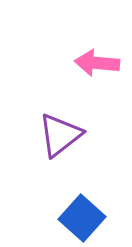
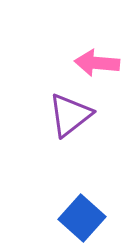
purple triangle: moved 10 px right, 20 px up
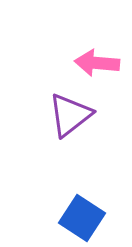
blue square: rotated 9 degrees counterclockwise
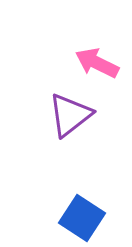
pink arrow: rotated 21 degrees clockwise
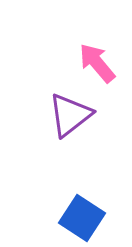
pink arrow: rotated 24 degrees clockwise
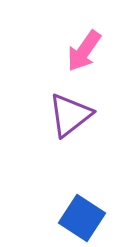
pink arrow: moved 13 px left, 12 px up; rotated 105 degrees counterclockwise
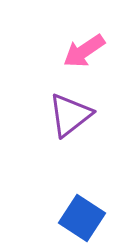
pink arrow: rotated 21 degrees clockwise
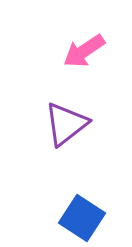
purple triangle: moved 4 px left, 9 px down
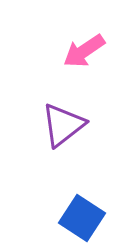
purple triangle: moved 3 px left, 1 px down
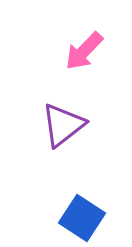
pink arrow: rotated 12 degrees counterclockwise
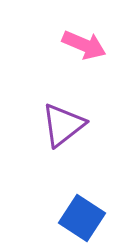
pink arrow: moved 6 px up; rotated 111 degrees counterclockwise
